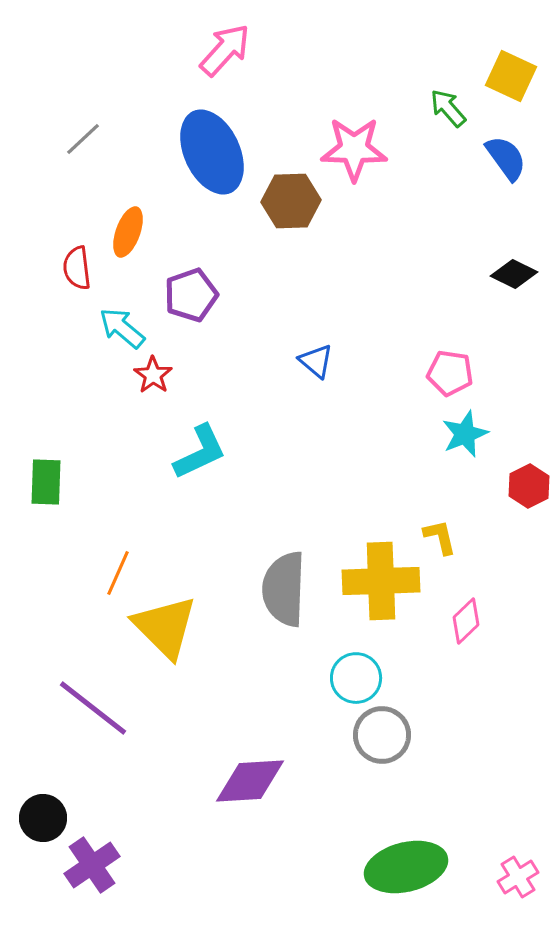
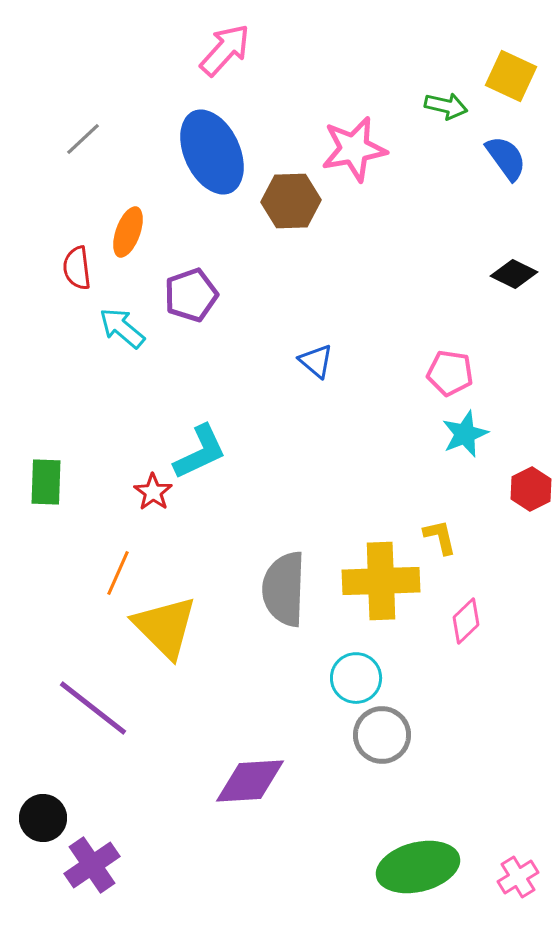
green arrow: moved 2 px left, 2 px up; rotated 144 degrees clockwise
pink star: rotated 12 degrees counterclockwise
red star: moved 117 px down
red hexagon: moved 2 px right, 3 px down
green ellipse: moved 12 px right
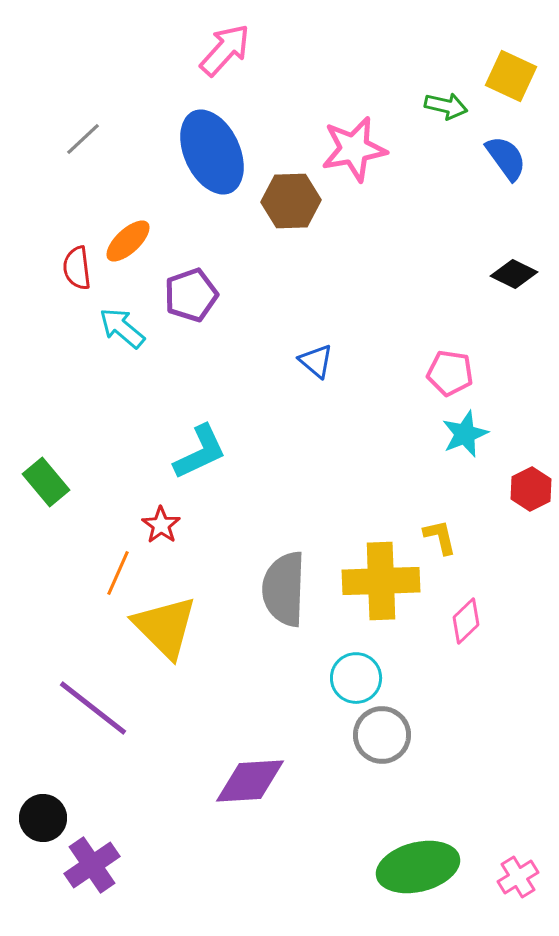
orange ellipse: moved 9 px down; rotated 27 degrees clockwise
green rectangle: rotated 42 degrees counterclockwise
red star: moved 8 px right, 33 px down
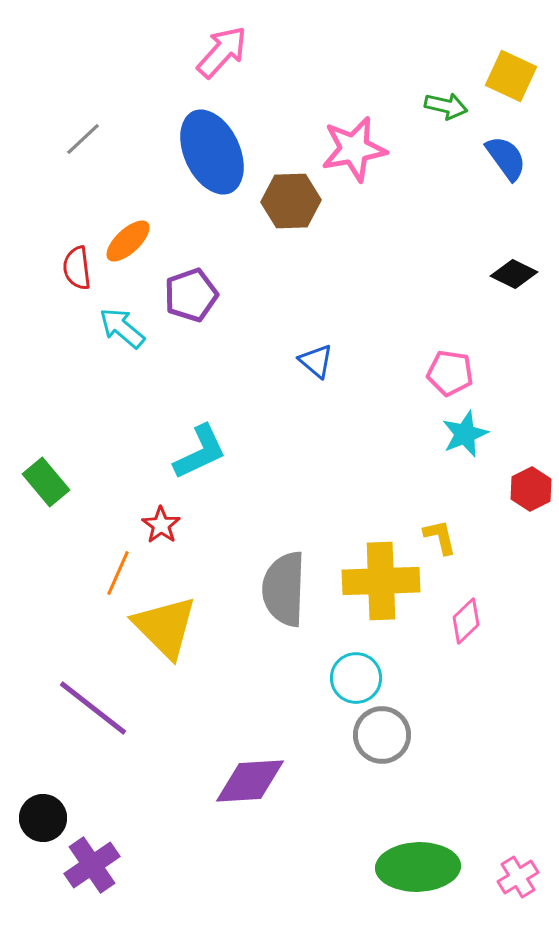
pink arrow: moved 3 px left, 2 px down
green ellipse: rotated 12 degrees clockwise
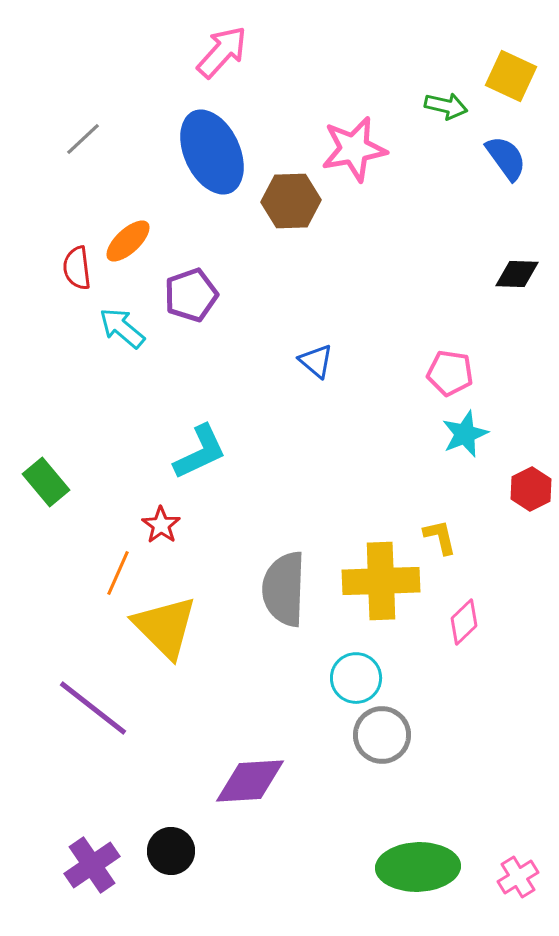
black diamond: moved 3 px right; rotated 24 degrees counterclockwise
pink diamond: moved 2 px left, 1 px down
black circle: moved 128 px right, 33 px down
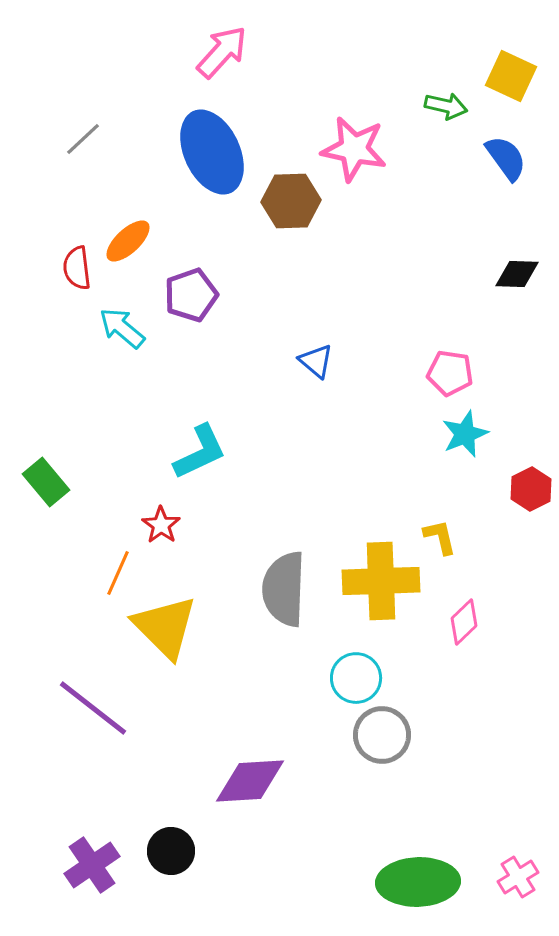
pink star: rotated 22 degrees clockwise
green ellipse: moved 15 px down
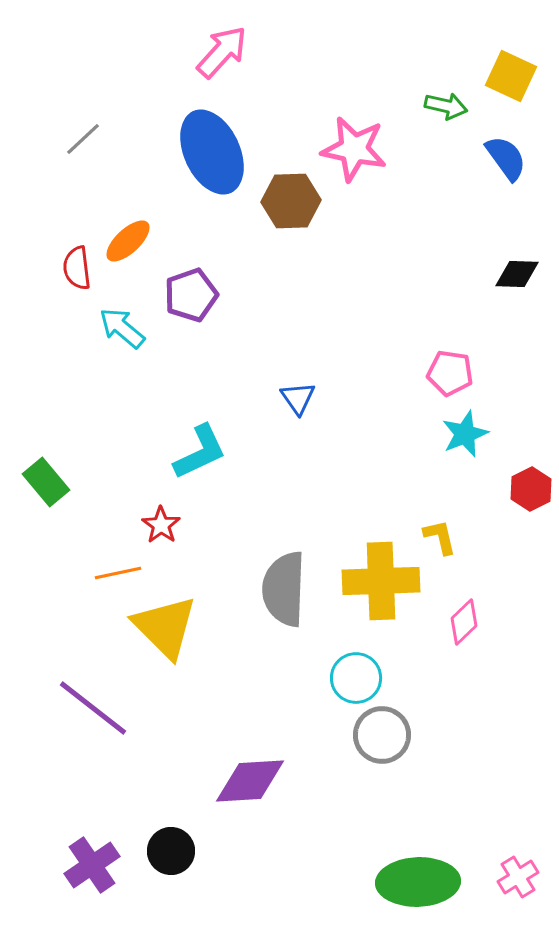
blue triangle: moved 18 px left, 37 px down; rotated 15 degrees clockwise
orange line: rotated 54 degrees clockwise
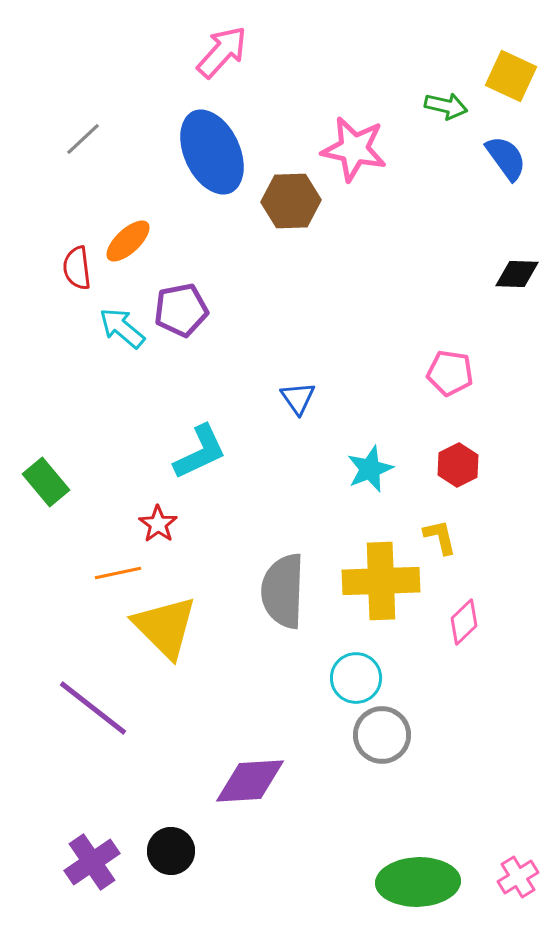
purple pentagon: moved 10 px left, 15 px down; rotated 8 degrees clockwise
cyan star: moved 95 px left, 35 px down
red hexagon: moved 73 px left, 24 px up
red star: moved 3 px left, 1 px up
gray semicircle: moved 1 px left, 2 px down
purple cross: moved 3 px up
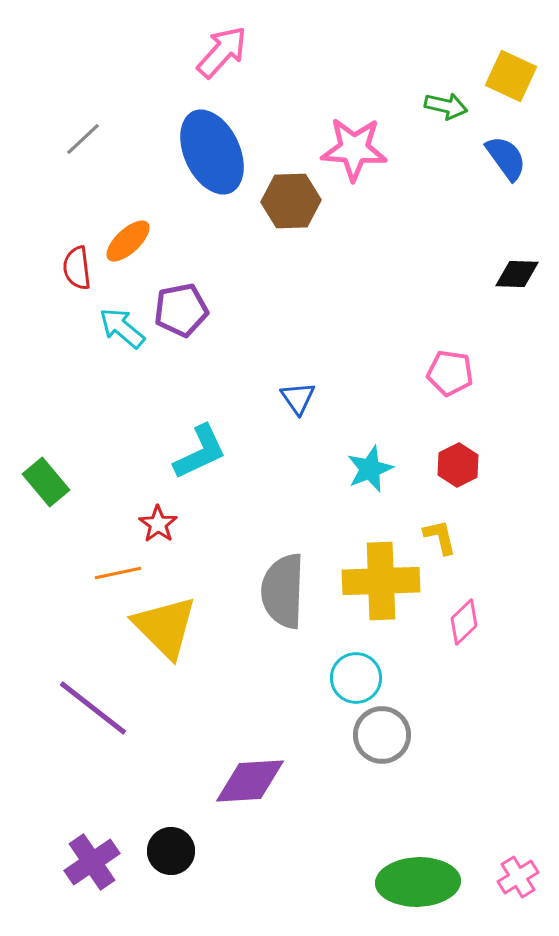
pink star: rotated 8 degrees counterclockwise
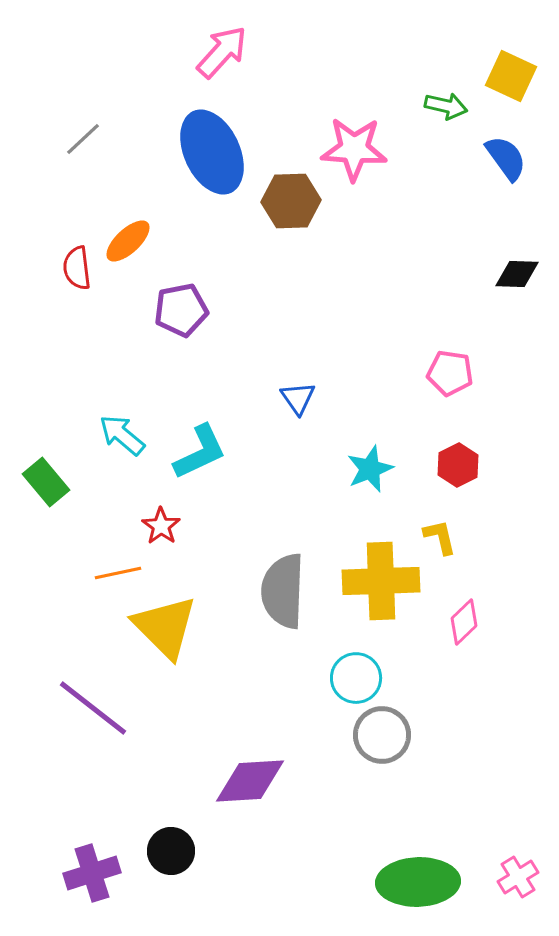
cyan arrow: moved 107 px down
red star: moved 3 px right, 2 px down
purple cross: moved 11 px down; rotated 16 degrees clockwise
